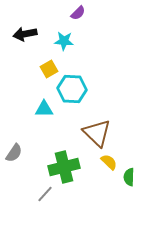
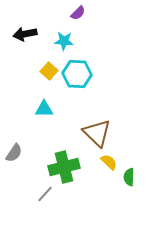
yellow square: moved 2 px down; rotated 18 degrees counterclockwise
cyan hexagon: moved 5 px right, 15 px up
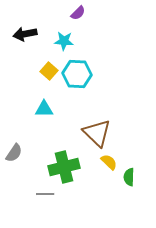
gray line: rotated 48 degrees clockwise
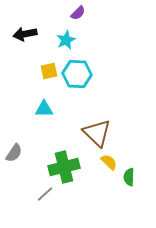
cyan star: moved 2 px right, 1 px up; rotated 30 degrees counterclockwise
yellow square: rotated 36 degrees clockwise
gray line: rotated 42 degrees counterclockwise
